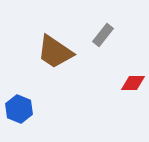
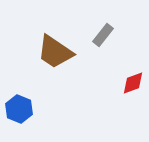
red diamond: rotated 20 degrees counterclockwise
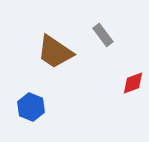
gray rectangle: rotated 75 degrees counterclockwise
blue hexagon: moved 12 px right, 2 px up
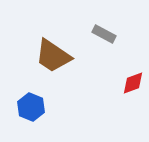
gray rectangle: moved 1 px right, 1 px up; rotated 25 degrees counterclockwise
brown trapezoid: moved 2 px left, 4 px down
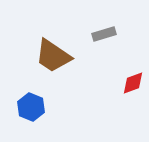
gray rectangle: rotated 45 degrees counterclockwise
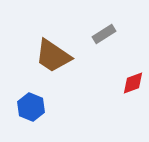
gray rectangle: rotated 15 degrees counterclockwise
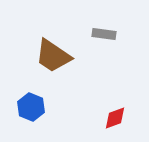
gray rectangle: rotated 40 degrees clockwise
red diamond: moved 18 px left, 35 px down
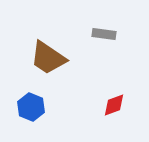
brown trapezoid: moved 5 px left, 2 px down
red diamond: moved 1 px left, 13 px up
